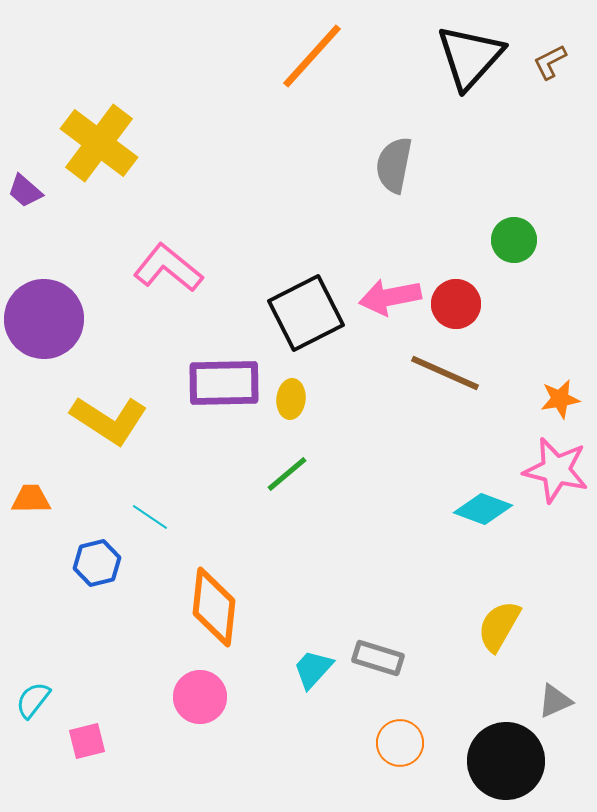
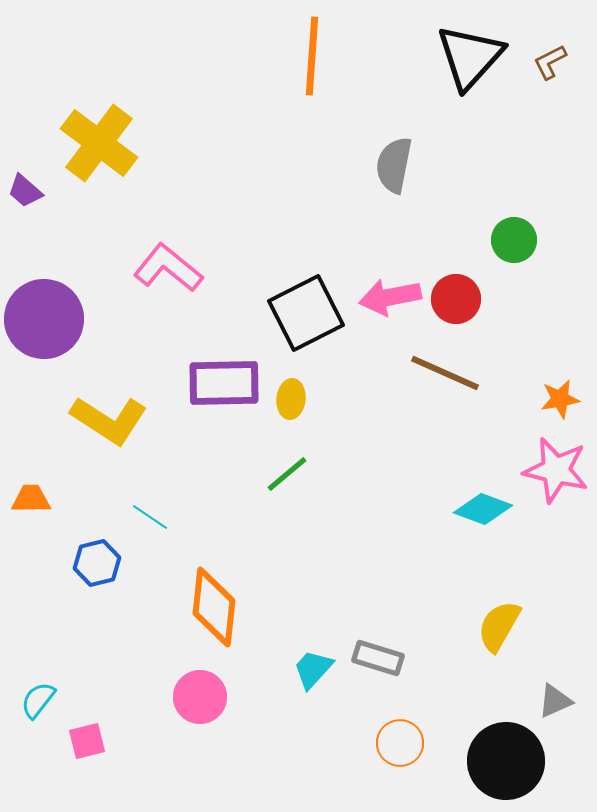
orange line: rotated 38 degrees counterclockwise
red circle: moved 5 px up
cyan semicircle: moved 5 px right
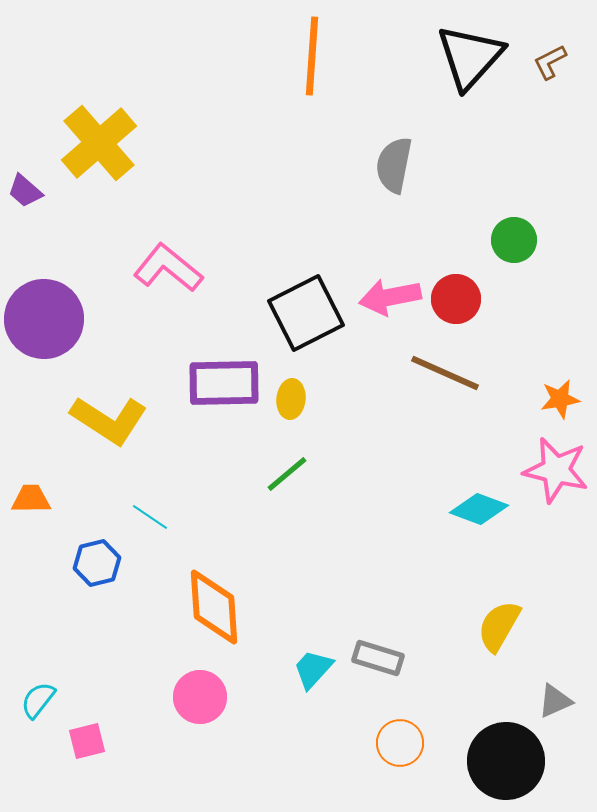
yellow cross: rotated 12 degrees clockwise
cyan diamond: moved 4 px left
orange diamond: rotated 10 degrees counterclockwise
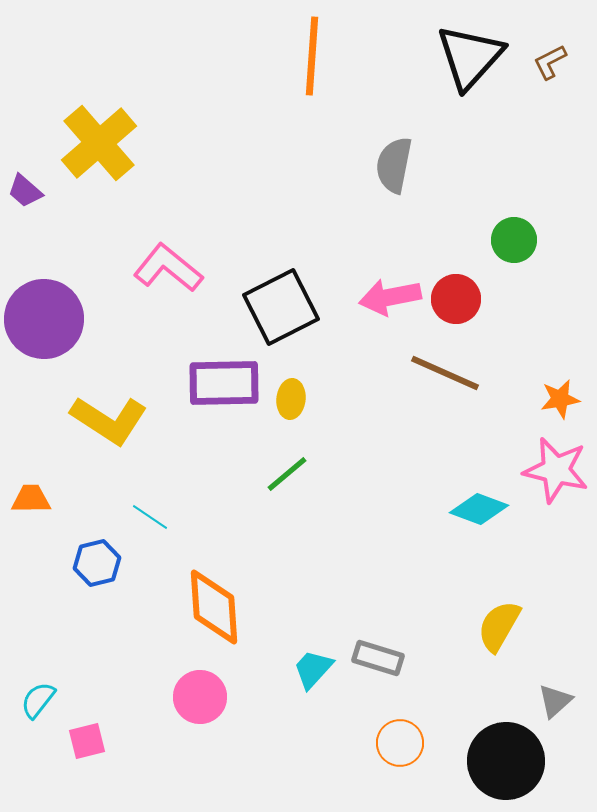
black square: moved 25 px left, 6 px up
gray triangle: rotated 18 degrees counterclockwise
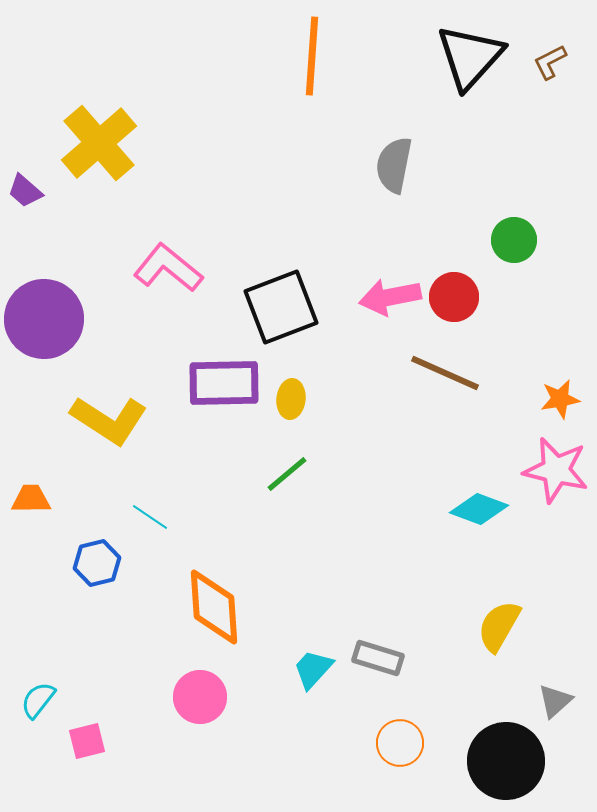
red circle: moved 2 px left, 2 px up
black square: rotated 6 degrees clockwise
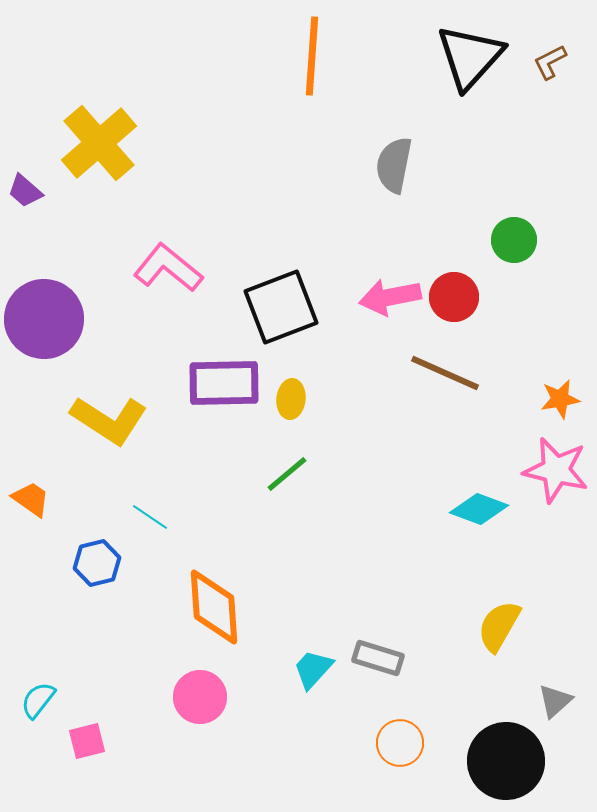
orange trapezoid: rotated 36 degrees clockwise
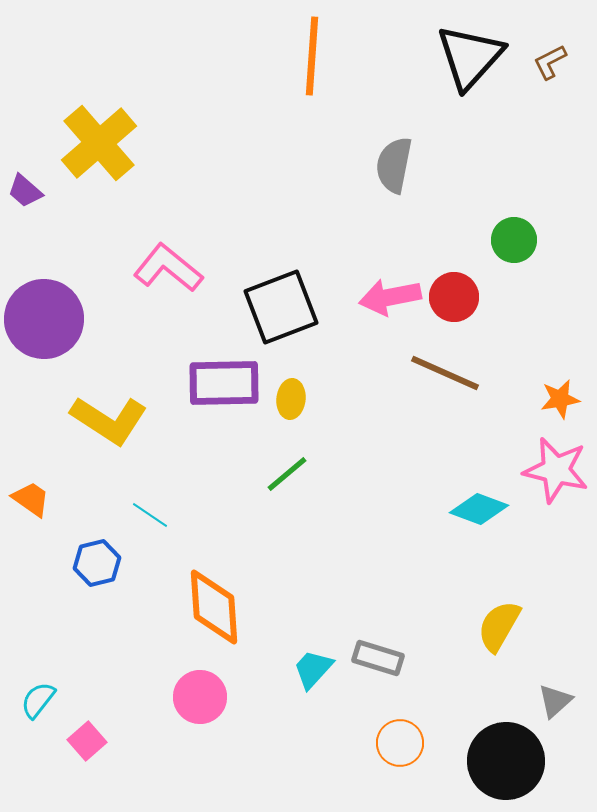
cyan line: moved 2 px up
pink square: rotated 27 degrees counterclockwise
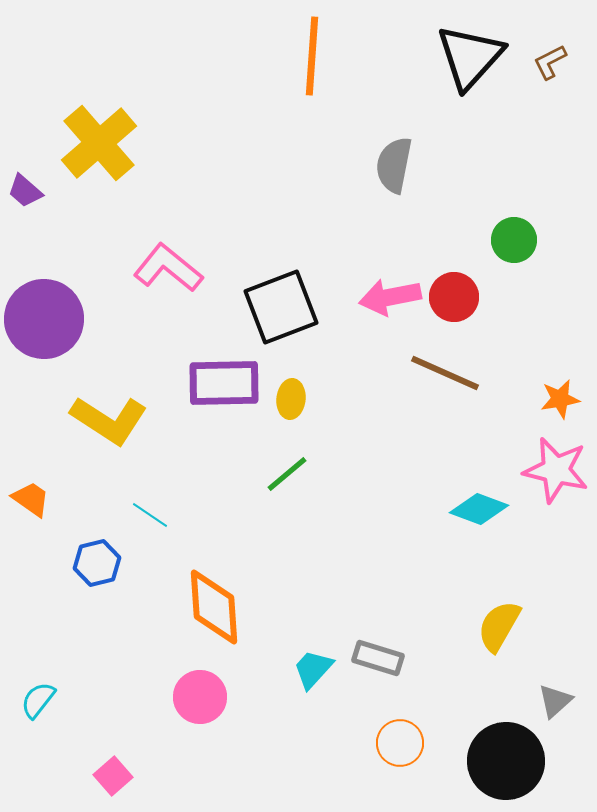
pink square: moved 26 px right, 35 px down
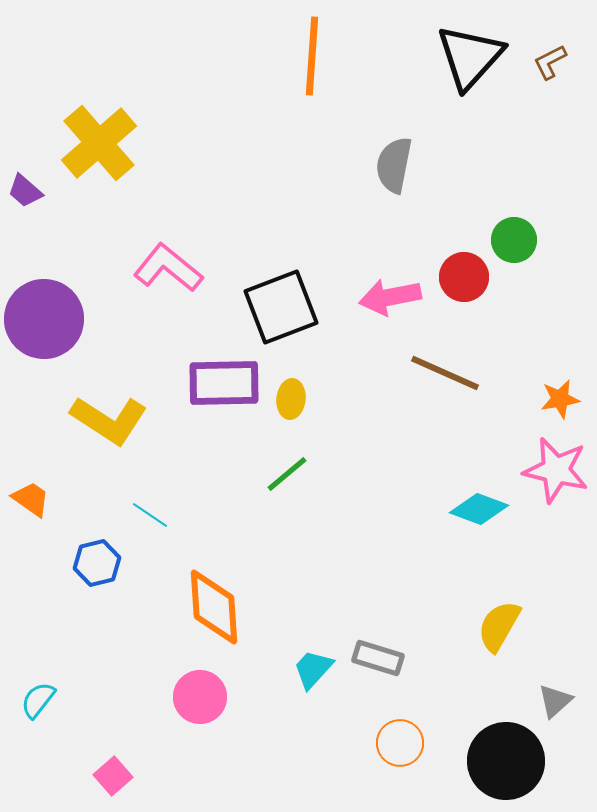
red circle: moved 10 px right, 20 px up
